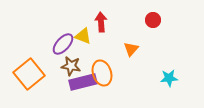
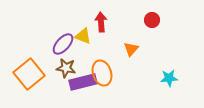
red circle: moved 1 px left
brown star: moved 5 px left, 2 px down
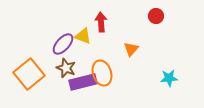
red circle: moved 4 px right, 4 px up
brown star: rotated 12 degrees clockwise
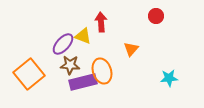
brown star: moved 4 px right, 3 px up; rotated 18 degrees counterclockwise
orange ellipse: moved 2 px up
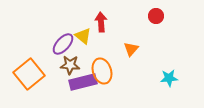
yellow triangle: rotated 18 degrees clockwise
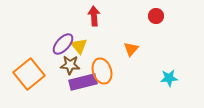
red arrow: moved 7 px left, 6 px up
yellow triangle: moved 4 px left, 10 px down; rotated 12 degrees clockwise
